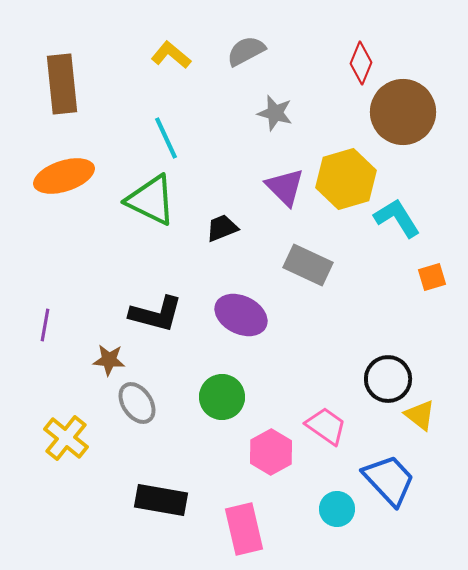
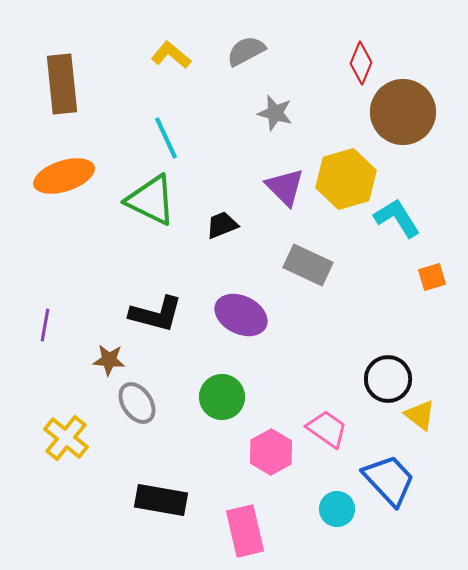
black trapezoid: moved 3 px up
pink trapezoid: moved 1 px right, 3 px down
pink rectangle: moved 1 px right, 2 px down
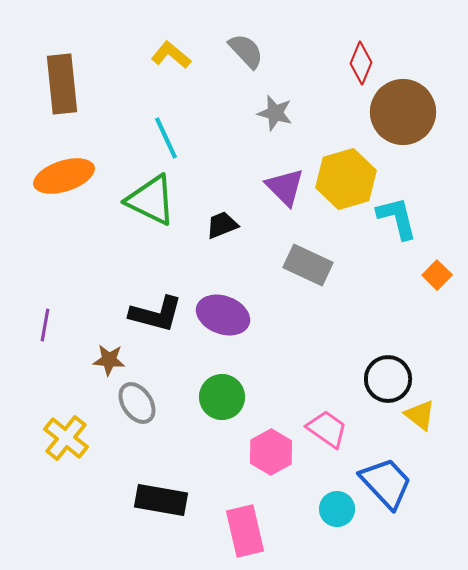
gray semicircle: rotated 75 degrees clockwise
cyan L-shape: rotated 18 degrees clockwise
orange square: moved 5 px right, 2 px up; rotated 28 degrees counterclockwise
purple ellipse: moved 18 px left; rotated 6 degrees counterclockwise
blue trapezoid: moved 3 px left, 3 px down
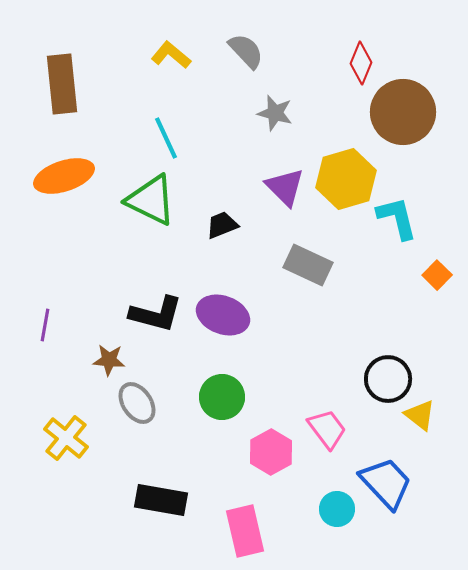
pink trapezoid: rotated 18 degrees clockwise
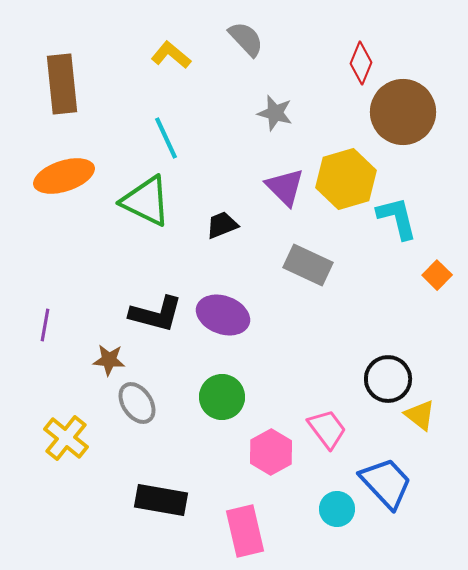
gray semicircle: moved 12 px up
green triangle: moved 5 px left, 1 px down
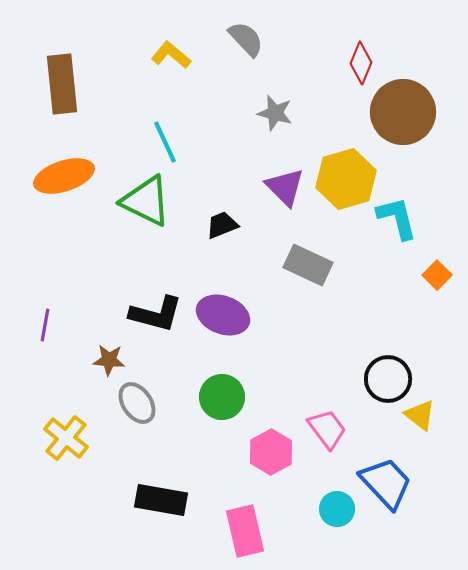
cyan line: moved 1 px left, 4 px down
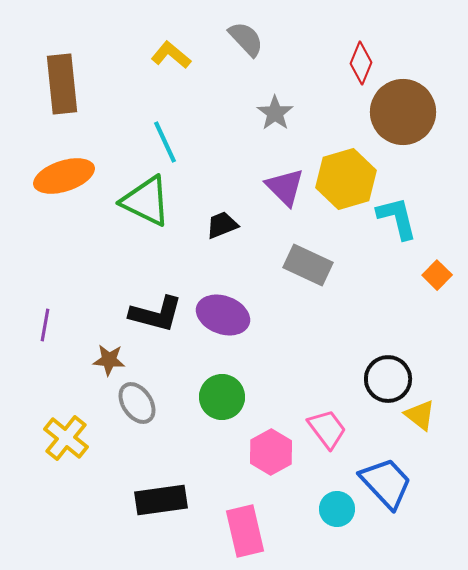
gray star: rotated 21 degrees clockwise
black rectangle: rotated 18 degrees counterclockwise
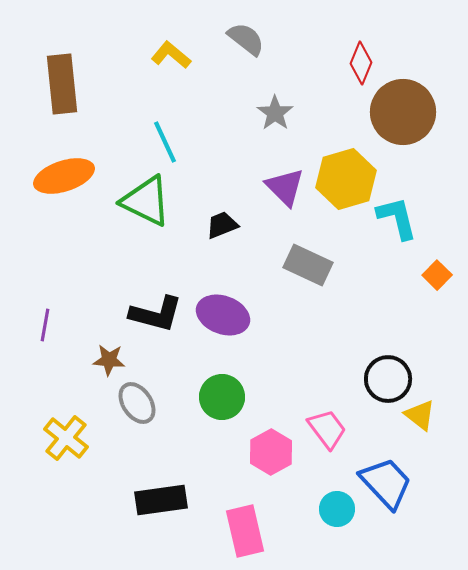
gray semicircle: rotated 9 degrees counterclockwise
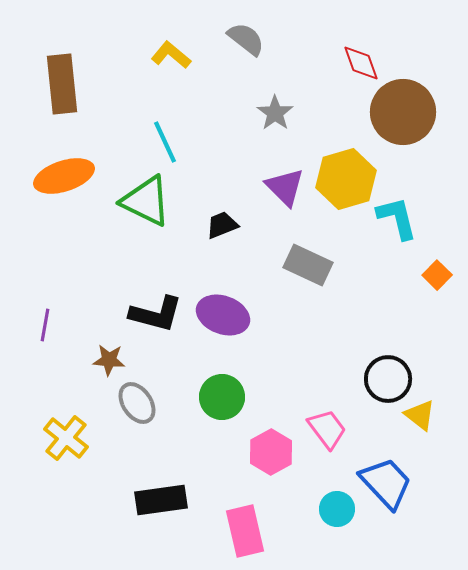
red diamond: rotated 42 degrees counterclockwise
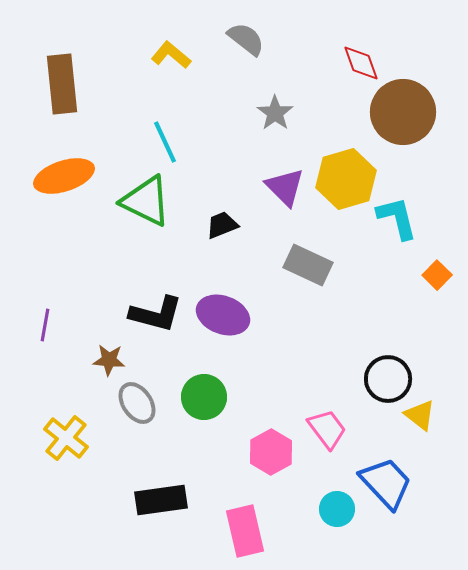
green circle: moved 18 px left
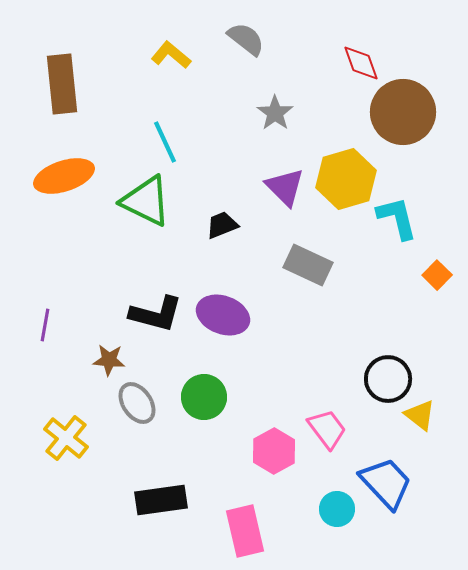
pink hexagon: moved 3 px right, 1 px up
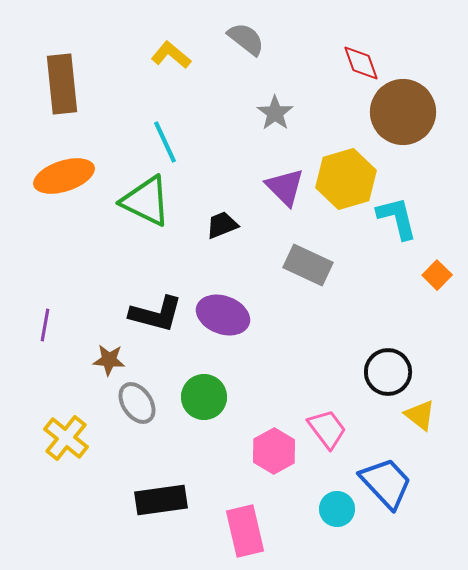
black circle: moved 7 px up
